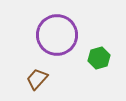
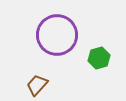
brown trapezoid: moved 6 px down
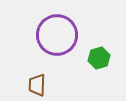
brown trapezoid: rotated 40 degrees counterclockwise
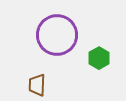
green hexagon: rotated 15 degrees counterclockwise
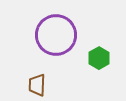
purple circle: moved 1 px left
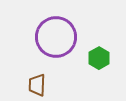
purple circle: moved 2 px down
